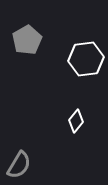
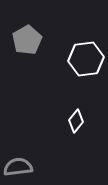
gray semicircle: moved 1 px left, 2 px down; rotated 128 degrees counterclockwise
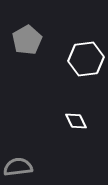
white diamond: rotated 65 degrees counterclockwise
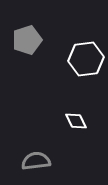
gray pentagon: rotated 12 degrees clockwise
gray semicircle: moved 18 px right, 6 px up
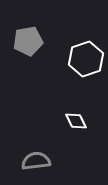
gray pentagon: moved 1 px right, 1 px down; rotated 8 degrees clockwise
white hexagon: rotated 12 degrees counterclockwise
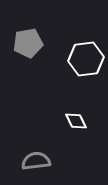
gray pentagon: moved 2 px down
white hexagon: rotated 12 degrees clockwise
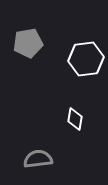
white diamond: moved 1 px left, 2 px up; rotated 35 degrees clockwise
gray semicircle: moved 2 px right, 2 px up
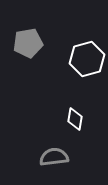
white hexagon: moved 1 px right; rotated 8 degrees counterclockwise
gray semicircle: moved 16 px right, 2 px up
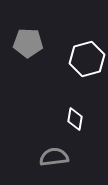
gray pentagon: rotated 12 degrees clockwise
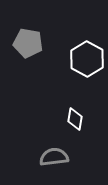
gray pentagon: rotated 8 degrees clockwise
white hexagon: rotated 16 degrees counterclockwise
